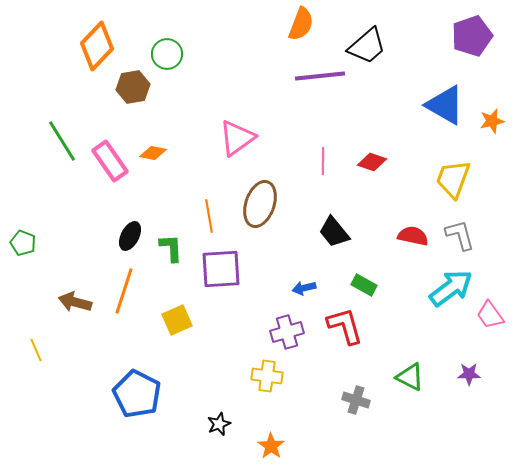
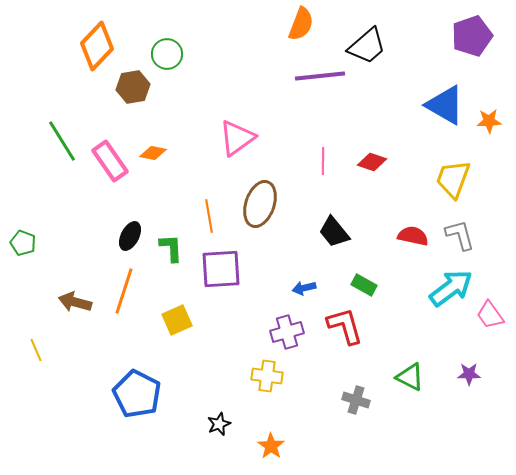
orange star at (492, 121): moved 3 px left; rotated 10 degrees clockwise
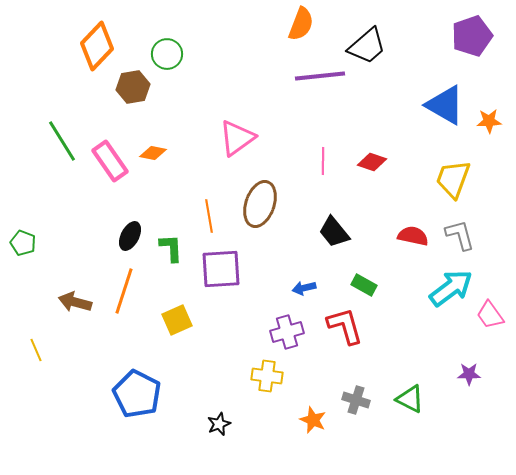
green triangle at (410, 377): moved 22 px down
orange star at (271, 446): moved 42 px right, 26 px up; rotated 12 degrees counterclockwise
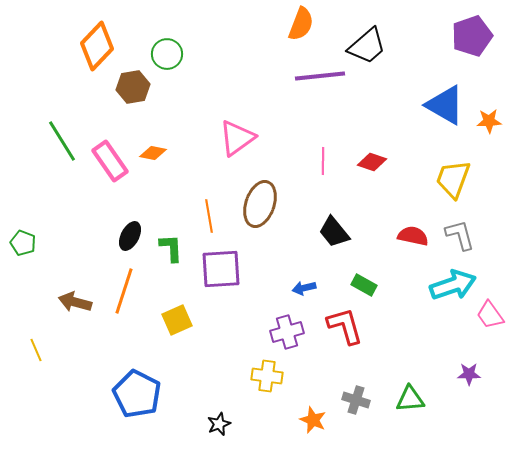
cyan arrow at (451, 288): moved 2 px right, 3 px up; rotated 18 degrees clockwise
green triangle at (410, 399): rotated 32 degrees counterclockwise
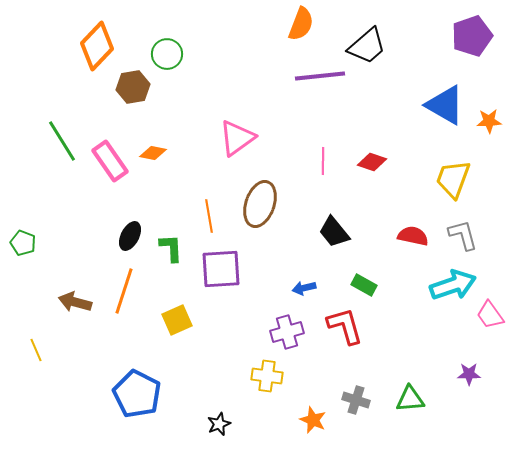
gray L-shape at (460, 235): moved 3 px right
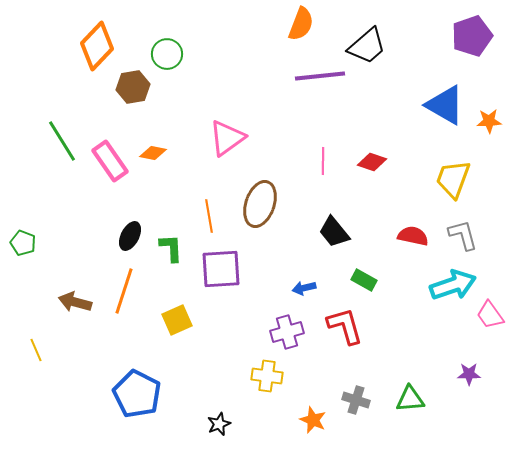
pink triangle at (237, 138): moved 10 px left
green rectangle at (364, 285): moved 5 px up
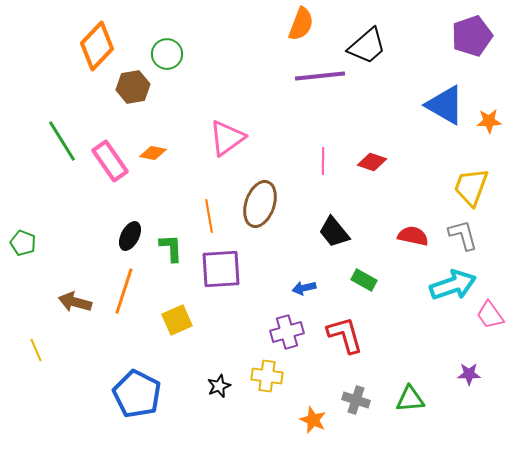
yellow trapezoid at (453, 179): moved 18 px right, 8 px down
red L-shape at (345, 326): moved 9 px down
black star at (219, 424): moved 38 px up
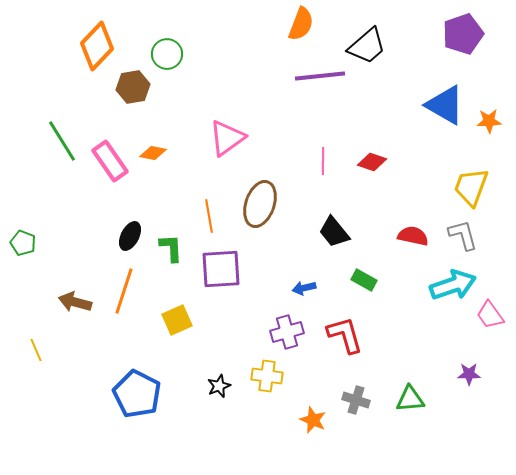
purple pentagon at (472, 36): moved 9 px left, 2 px up
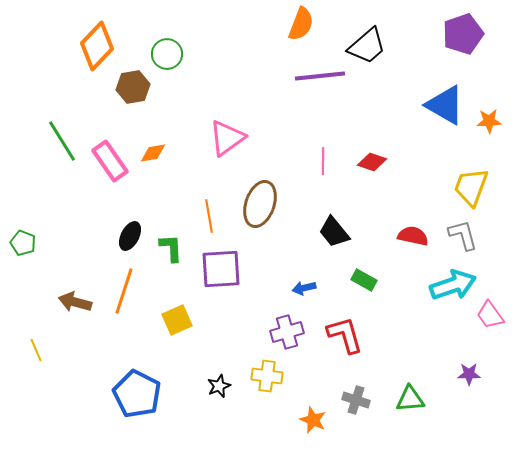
orange diamond at (153, 153): rotated 20 degrees counterclockwise
